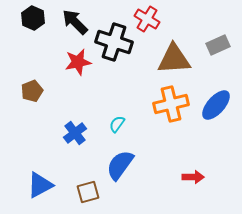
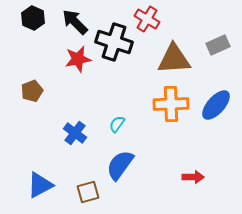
red star: moved 3 px up
orange cross: rotated 12 degrees clockwise
blue cross: rotated 15 degrees counterclockwise
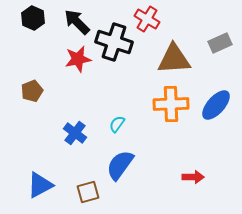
black arrow: moved 2 px right
gray rectangle: moved 2 px right, 2 px up
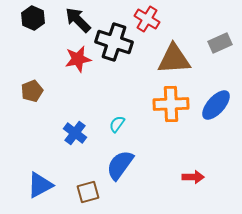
black arrow: moved 1 px right, 2 px up
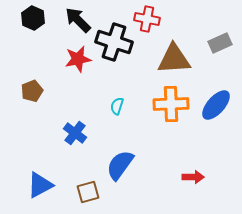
red cross: rotated 20 degrees counterclockwise
cyan semicircle: moved 18 px up; rotated 18 degrees counterclockwise
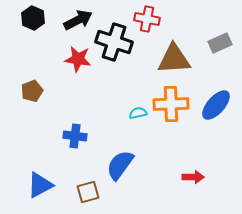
black arrow: rotated 108 degrees clockwise
red star: rotated 20 degrees clockwise
cyan semicircle: moved 21 px right, 7 px down; rotated 60 degrees clockwise
blue cross: moved 3 px down; rotated 30 degrees counterclockwise
